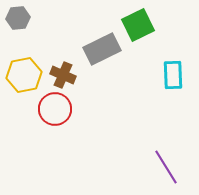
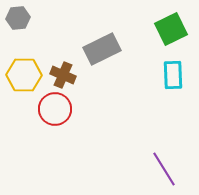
green square: moved 33 px right, 4 px down
yellow hexagon: rotated 12 degrees clockwise
purple line: moved 2 px left, 2 px down
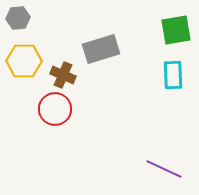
green square: moved 5 px right, 1 px down; rotated 16 degrees clockwise
gray rectangle: moved 1 px left; rotated 9 degrees clockwise
yellow hexagon: moved 14 px up
purple line: rotated 33 degrees counterclockwise
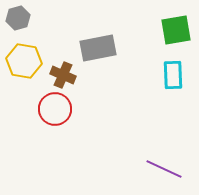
gray hexagon: rotated 10 degrees counterclockwise
gray rectangle: moved 3 px left, 1 px up; rotated 6 degrees clockwise
yellow hexagon: rotated 8 degrees clockwise
